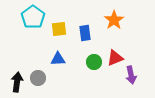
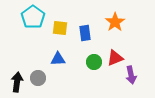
orange star: moved 1 px right, 2 px down
yellow square: moved 1 px right, 1 px up; rotated 14 degrees clockwise
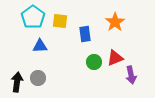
yellow square: moved 7 px up
blue rectangle: moved 1 px down
blue triangle: moved 18 px left, 13 px up
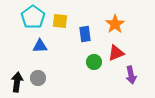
orange star: moved 2 px down
red triangle: moved 1 px right, 5 px up
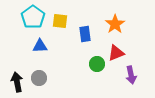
green circle: moved 3 px right, 2 px down
gray circle: moved 1 px right
black arrow: rotated 18 degrees counterclockwise
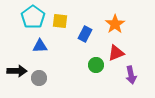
blue rectangle: rotated 35 degrees clockwise
green circle: moved 1 px left, 1 px down
black arrow: moved 11 px up; rotated 102 degrees clockwise
